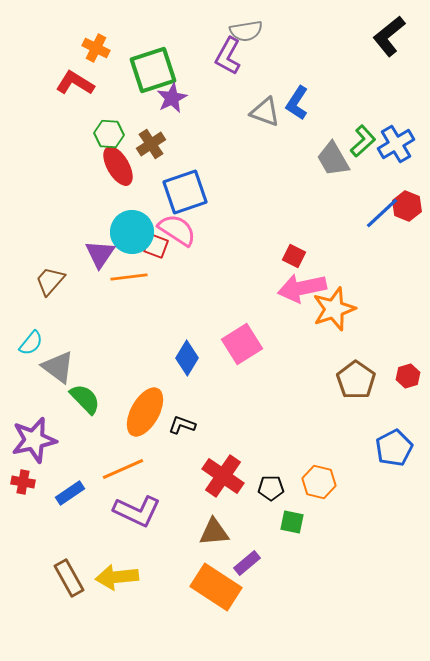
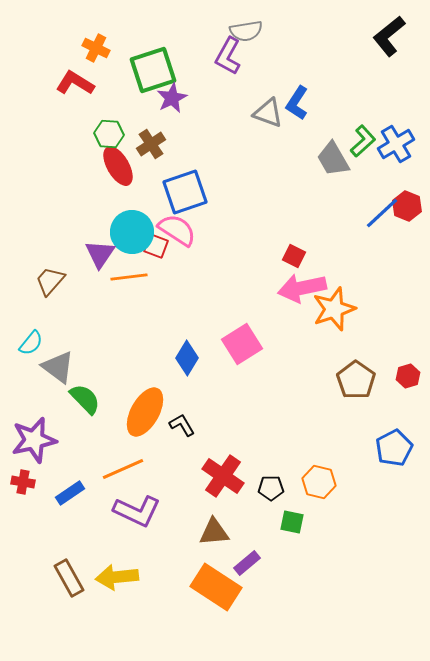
gray triangle at (265, 112): moved 3 px right, 1 px down
black L-shape at (182, 425): rotated 40 degrees clockwise
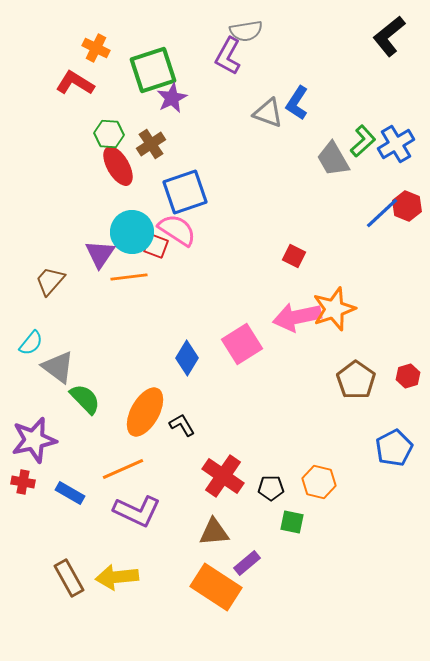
pink arrow at (302, 288): moved 5 px left, 29 px down
blue rectangle at (70, 493): rotated 64 degrees clockwise
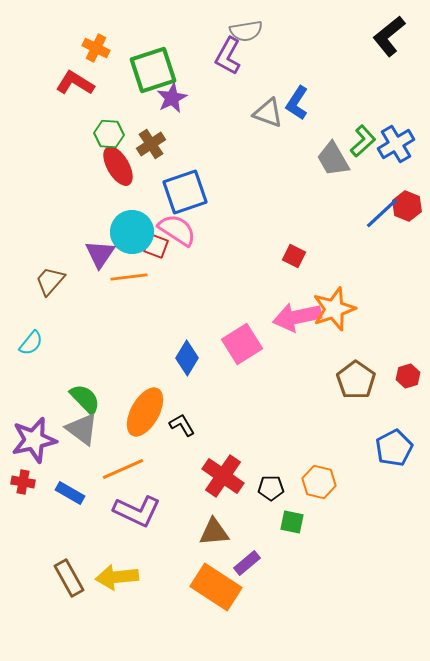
gray triangle at (58, 367): moved 24 px right, 62 px down
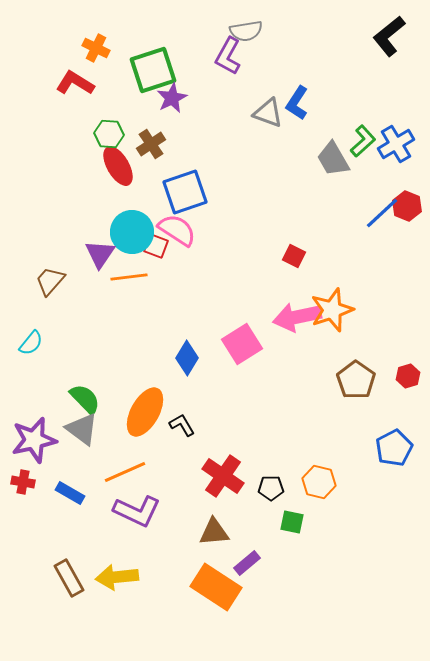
orange star at (334, 309): moved 2 px left, 1 px down
orange line at (123, 469): moved 2 px right, 3 px down
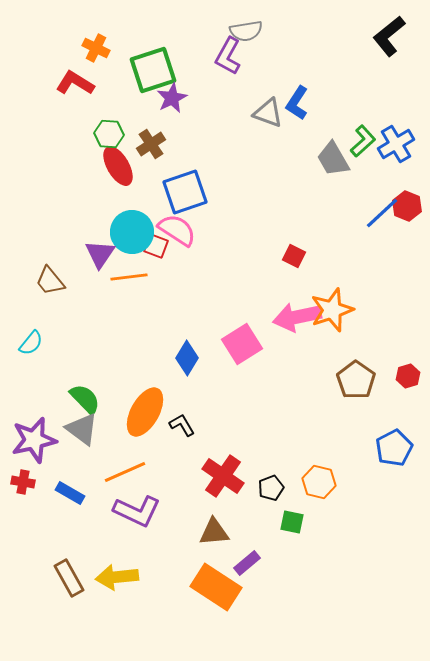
brown trapezoid at (50, 281): rotated 80 degrees counterclockwise
black pentagon at (271, 488): rotated 20 degrees counterclockwise
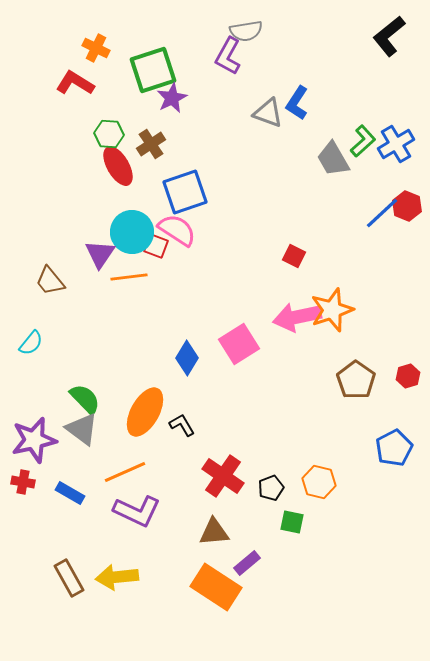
pink square at (242, 344): moved 3 px left
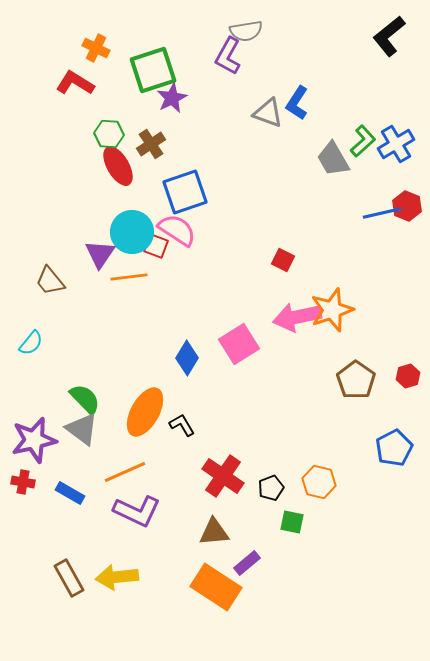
blue line at (382, 213): rotated 30 degrees clockwise
red square at (294, 256): moved 11 px left, 4 px down
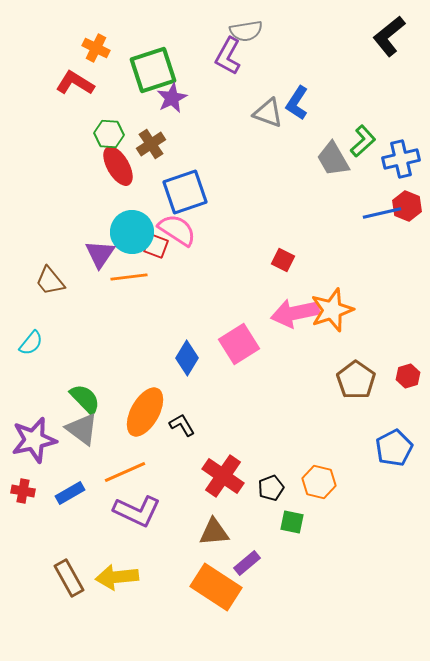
blue cross at (396, 144): moved 5 px right, 15 px down; rotated 18 degrees clockwise
pink arrow at (297, 317): moved 2 px left, 4 px up
red cross at (23, 482): moved 9 px down
blue rectangle at (70, 493): rotated 60 degrees counterclockwise
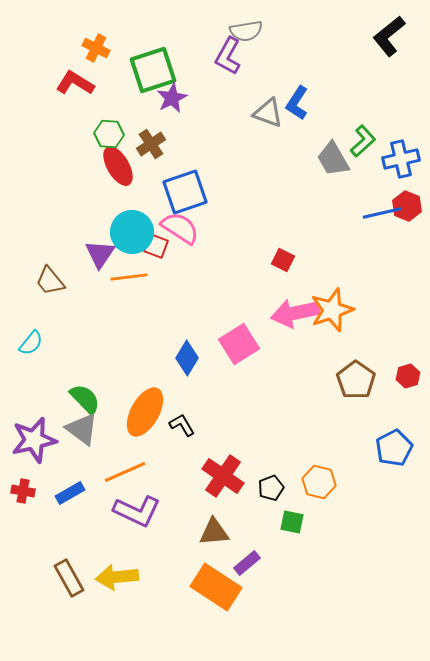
pink semicircle at (177, 230): moved 3 px right, 2 px up
